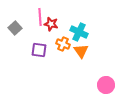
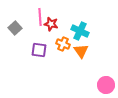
cyan cross: moved 1 px right, 1 px up
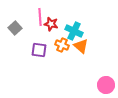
cyan cross: moved 6 px left
orange cross: moved 1 px left, 1 px down
orange triangle: moved 5 px up; rotated 14 degrees counterclockwise
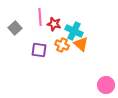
red star: moved 3 px right
orange triangle: moved 2 px up
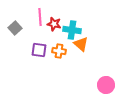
cyan cross: moved 2 px left, 1 px up; rotated 18 degrees counterclockwise
orange cross: moved 3 px left, 6 px down; rotated 16 degrees counterclockwise
